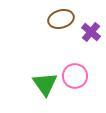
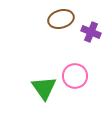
purple cross: rotated 18 degrees counterclockwise
green triangle: moved 1 px left, 4 px down
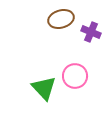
green triangle: rotated 8 degrees counterclockwise
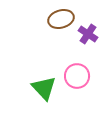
purple cross: moved 3 px left, 2 px down; rotated 12 degrees clockwise
pink circle: moved 2 px right
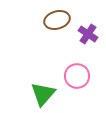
brown ellipse: moved 4 px left, 1 px down
green triangle: moved 1 px left, 6 px down; rotated 24 degrees clockwise
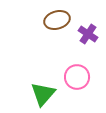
pink circle: moved 1 px down
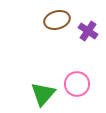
purple cross: moved 3 px up
pink circle: moved 7 px down
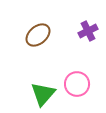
brown ellipse: moved 19 px left, 15 px down; rotated 25 degrees counterclockwise
purple cross: rotated 30 degrees clockwise
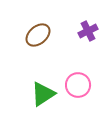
pink circle: moved 1 px right, 1 px down
green triangle: rotated 16 degrees clockwise
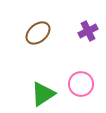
brown ellipse: moved 2 px up
pink circle: moved 3 px right, 1 px up
